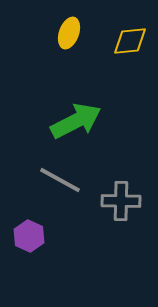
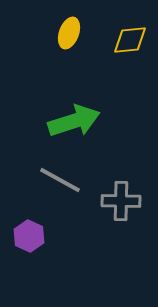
yellow diamond: moved 1 px up
green arrow: moved 2 px left; rotated 9 degrees clockwise
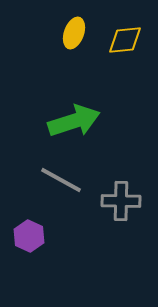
yellow ellipse: moved 5 px right
yellow diamond: moved 5 px left
gray line: moved 1 px right
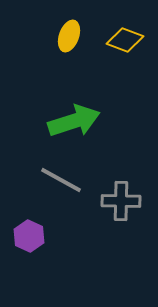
yellow ellipse: moved 5 px left, 3 px down
yellow diamond: rotated 27 degrees clockwise
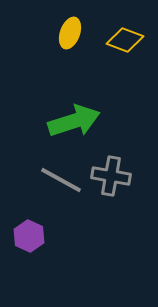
yellow ellipse: moved 1 px right, 3 px up
gray cross: moved 10 px left, 25 px up; rotated 9 degrees clockwise
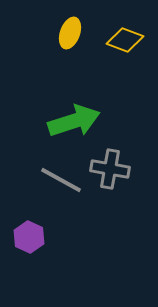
gray cross: moved 1 px left, 7 px up
purple hexagon: moved 1 px down
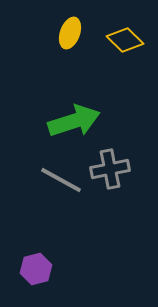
yellow diamond: rotated 24 degrees clockwise
gray cross: rotated 21 degrees counterclockwise
purple hexagon: moved 7 px right, 32 px down; rotated 20 degrees clockwise
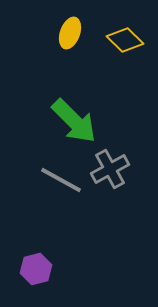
green arrow: rotated 63 degrees clockwise
gray cross: rotated 18 degrees counterclockwise
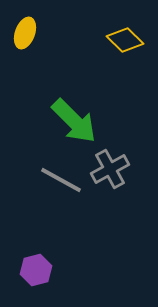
yellow ellipse: moved 45 px left
purple hexagon: moved 1 px down
